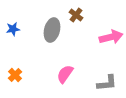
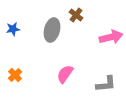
gray L-shape: moved 1 px left, 1 px down
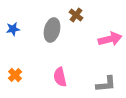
pink arrow: moved 1 px left, 2 px down
pink semicircle: moved 5 px left, 3 px down; rotated 48 degrees counterclockwise
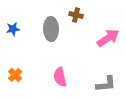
brown cross: rotated 24 degrees counterclockwise
gray ellipse: moved 1 px left, 1 px up; rotated 15 degrees counterclockwise
pink arrow: moved 2 px left, 1 px up; rotated 20 degrees counterclockwise
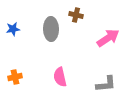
orange cross: moved 2 px down; rotated 32 degrees clockwise
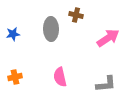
blue star: moved 5 px down
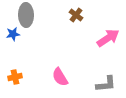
brown cross: rotated 24 degrees clockwise
gray ellipse: moved 25 px left, 14 px up
pink semicircle: rotated 18 degrees counterclockwise
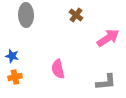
blue star: moved 1 px left, 22 px down; rotated 24 degrees clockwise
pink semicircle: moved 2 px left, 8 px up; rotated 18 degrees clockwise
gray L-shape: moved 2 px up
